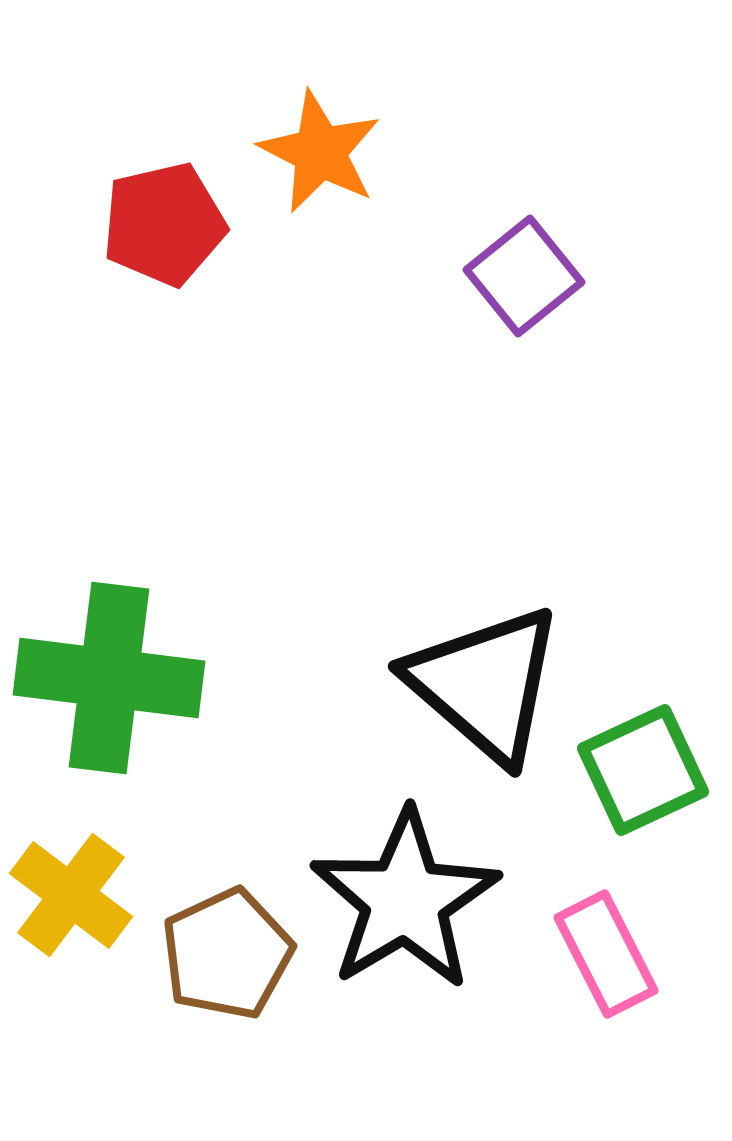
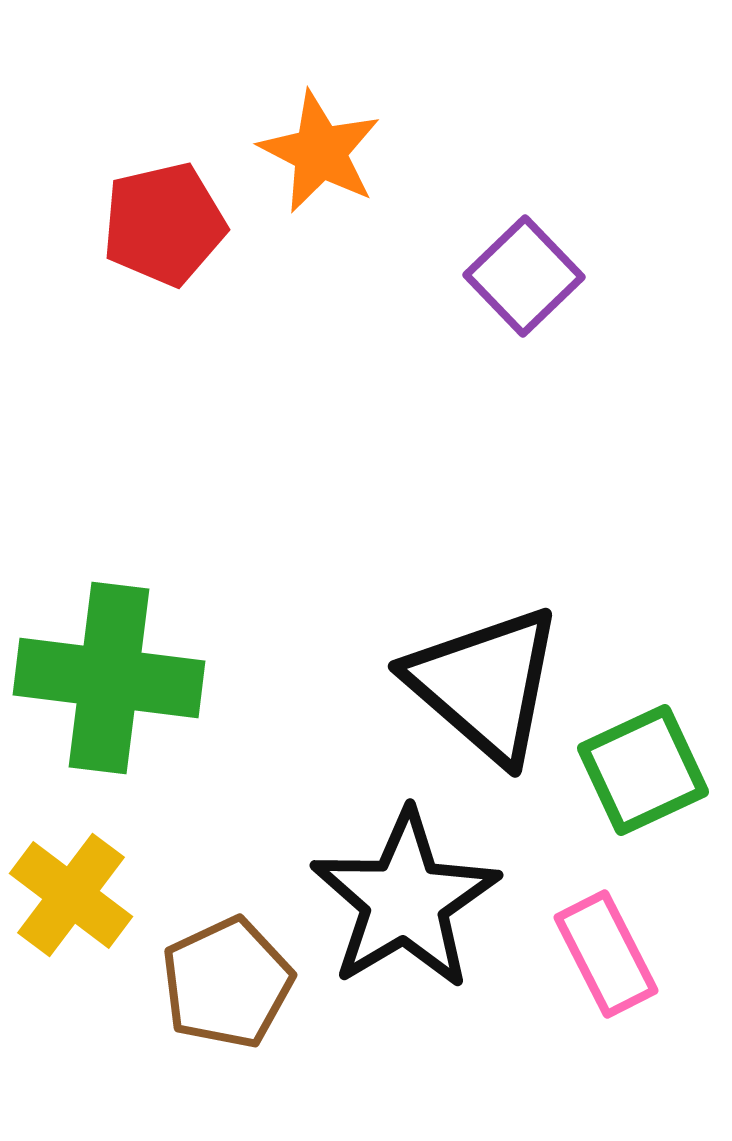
purple square: rotated 5 degrees counterclockwise
brown pentagon: moved 29 px down
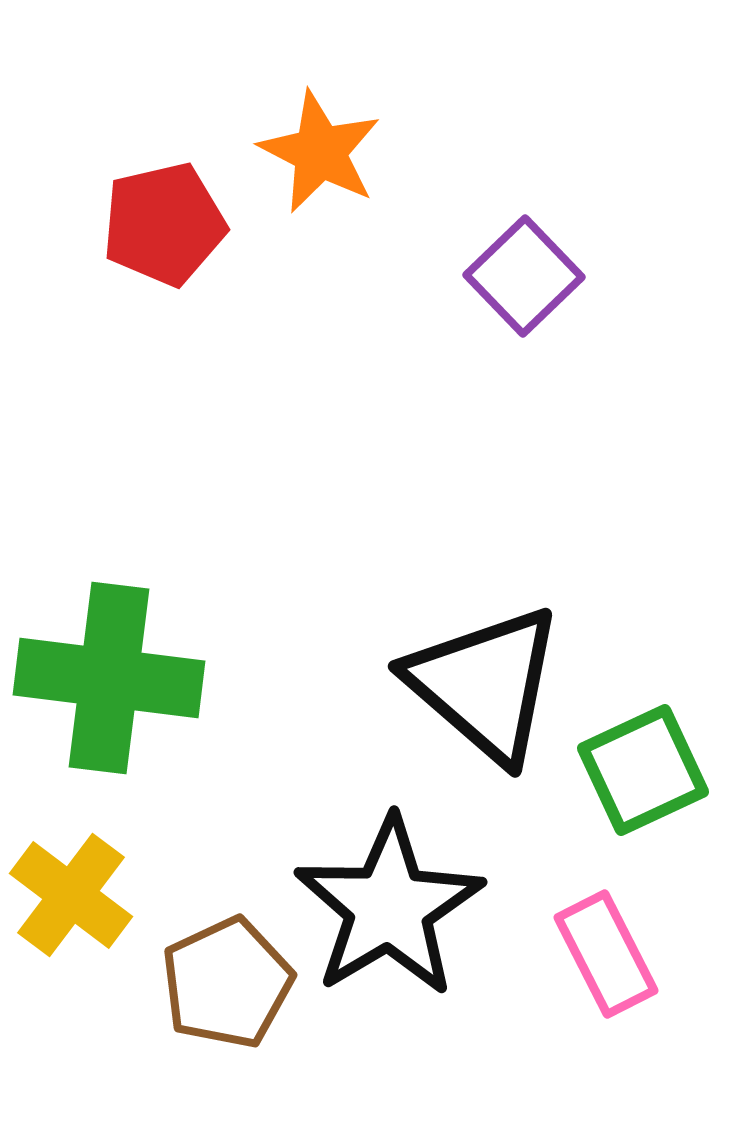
black star: moved 16 px left, 7 px down
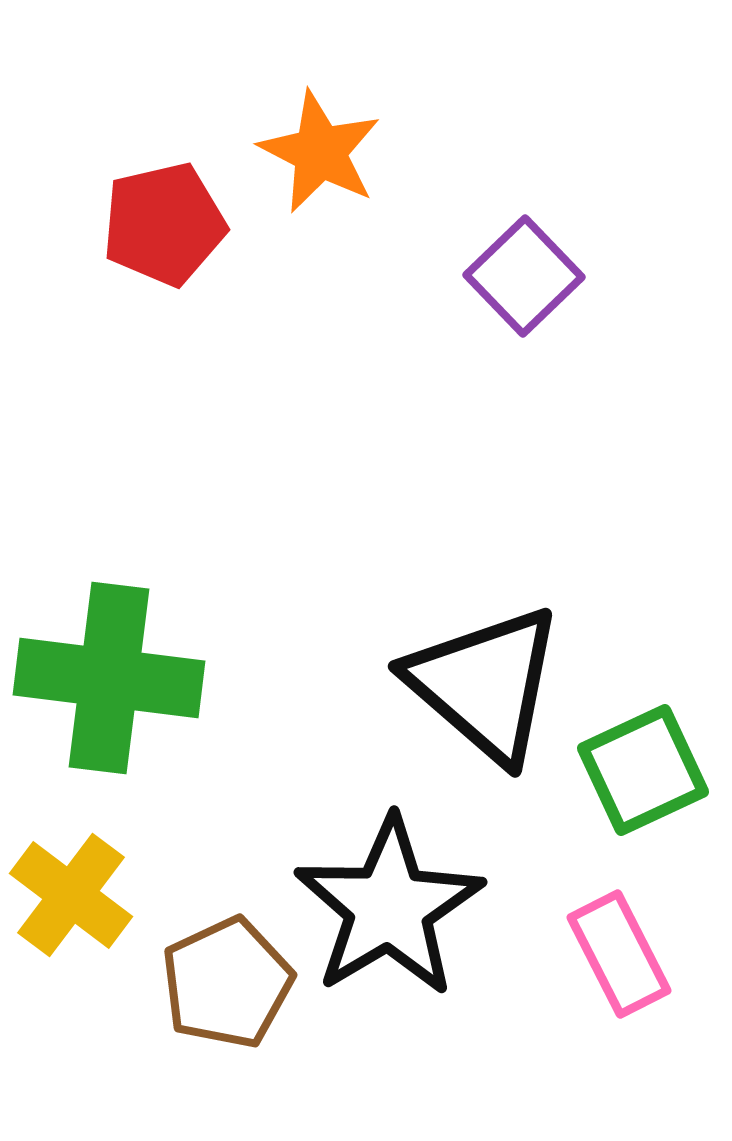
pink rectangle: moved 13 px right
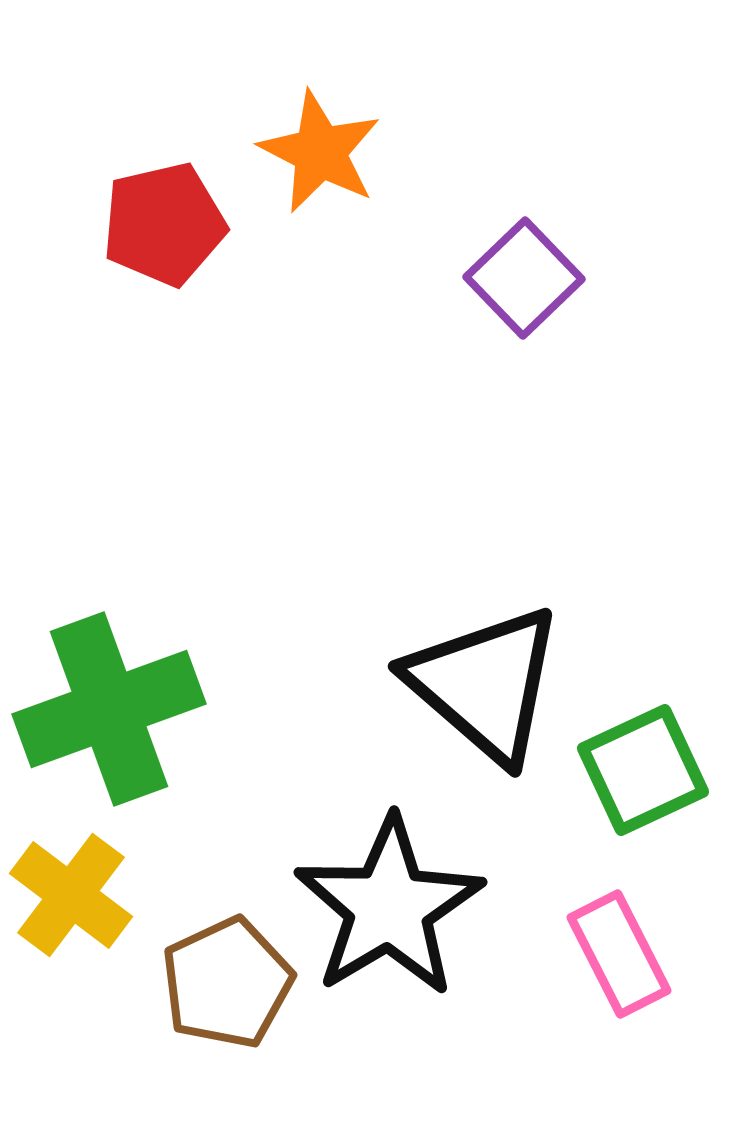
purple square: moved 2 px down
green cross: moved 31 px down; rotated 27 degrees counterclockwise
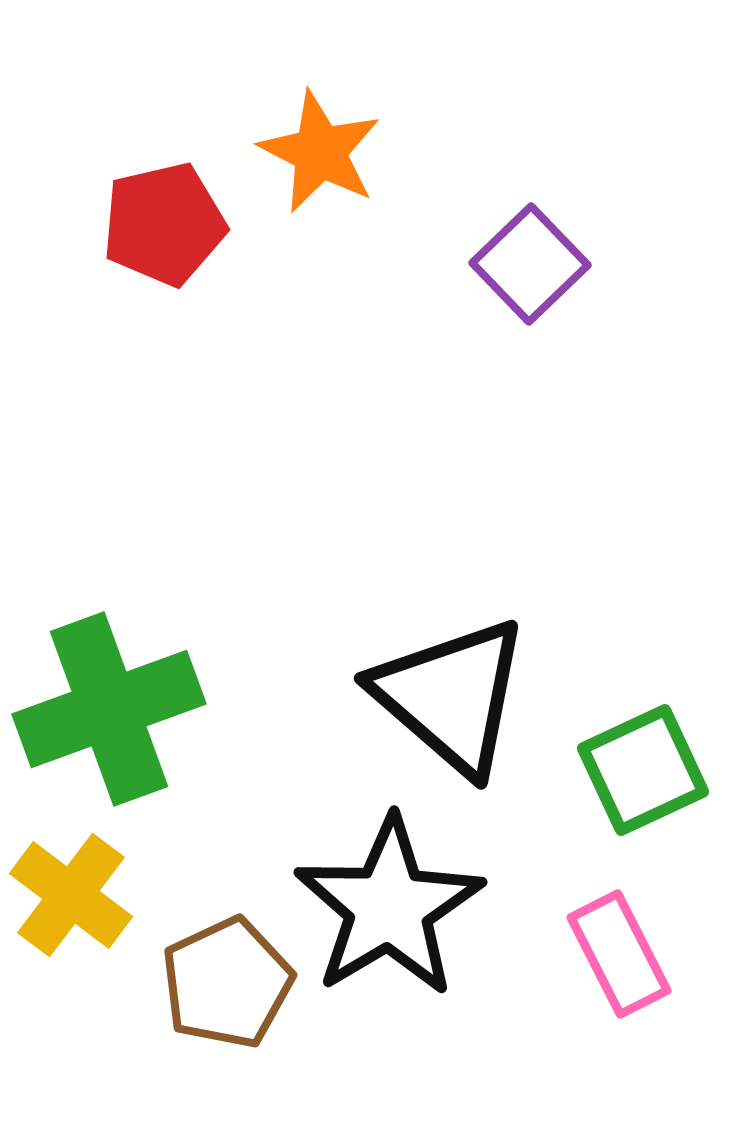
purple square: moved 6 px right, 14 px up
black triangle: moved 34 px left, 12 px down
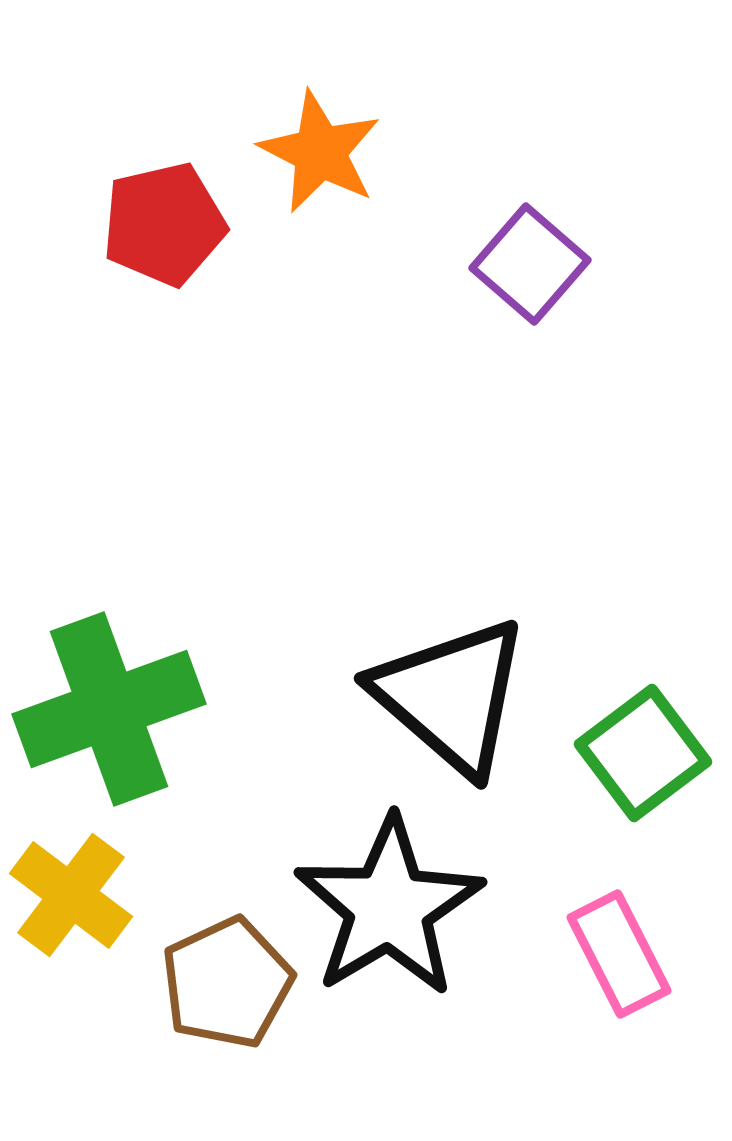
purple square: rotated 5 degrees counterclockwise
green square: moved 17 px up; rotated 12 degrees counterclockwise
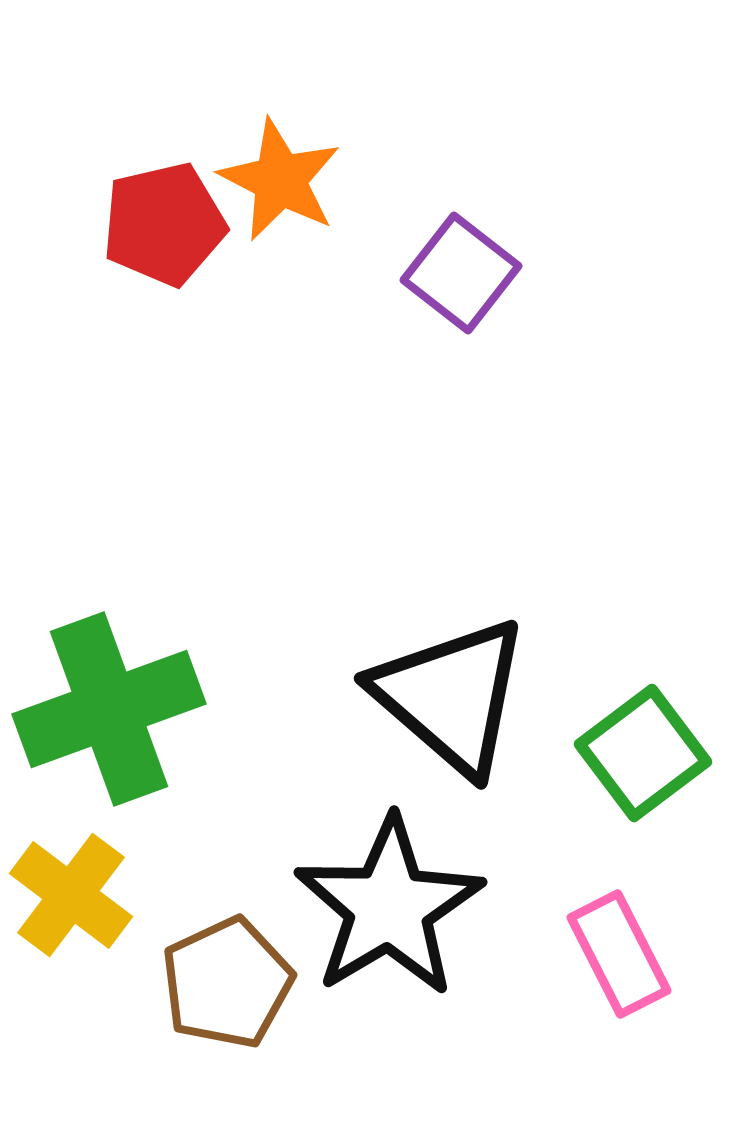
orange star: moved 40 px left, 28 px down
purple square: moved 69 px left, 9 px down; rotated 3 degrees counterclockwise
